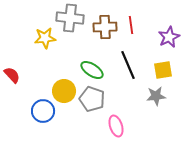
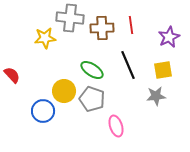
brown cross: moved 3 px left, 1 px down
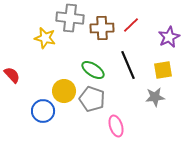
red line: rotated 54 degrees clockwise
yellow star: rotated 20 degrees clockwise
green ellipse: moved 1 px right
gray star: moved 1 px left, 1 px down
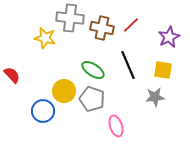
brown cross: rotated 15 degrees clockwise
yellow square: rotated 18 degrees clockwise
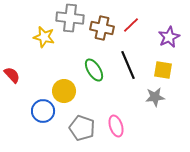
yellow star: moved 1 px left, 1 px up
green ellipse: moved 1 px right; rotated 25 degrees clockwise
gray pentagon: moved 10 px left, 29 px down
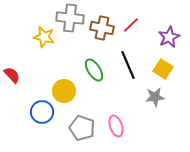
yellow square: moved 1 px up; rotated 24 degrees clockwise
blue circle: moved 1 px left, 1 px down
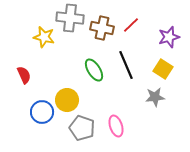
purple star: rotated 10 degrees clockwise
black line: moved 2 px left
red semicircle: moved 12 px right; rotated 18 degrees clockwise
yellow circle: moved 3 px right, 9 px down
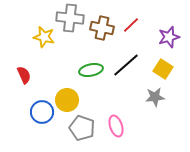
black line: rotated 72 degrees clockwise
green ellipse: moved 3 px left; rotated 70 degrees counterclockwise
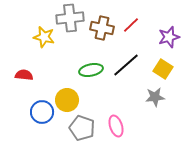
gray cross: rotated 12 degrees counterclockwise
red semicircle: rotated 60 degrees counterclockwise
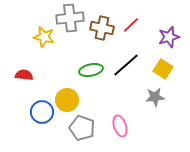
pink ellipse: moved 4 px right
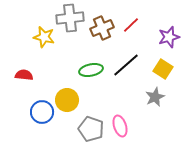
brown cross: rotated 35 degrees counterclockwise
gray star: rotated 18 degrees counterclockwise
gray pentagon: moved 9 px right, 1 px down
